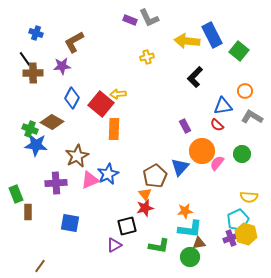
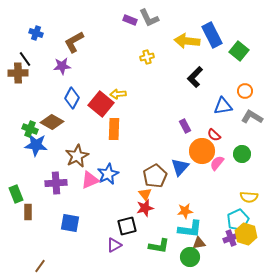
brown cross at (33, 73): moved 15 px left
red semicircle at (217, 125): moved 3 px left, 10 px down
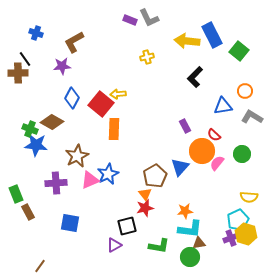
brown rectangle at (28, 212): rotated 28 degrees counterclockwise
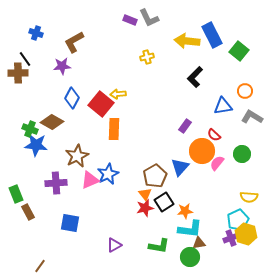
purple rectangle at (185, 126): rotated 64 degrees clockwise
black square at (127, 226): moved 37 px right, 24 px up; rotated 18 degrees counterclockwise
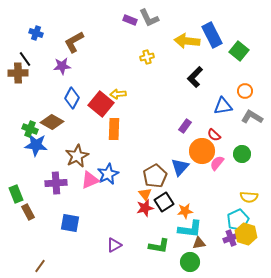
green circle at (190, 257): moved 5 px down
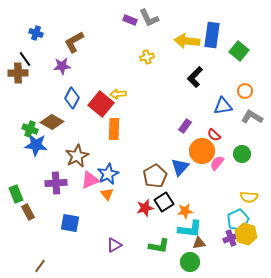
blue rectangle at (212, 35): rotated 35 degrees clockwise
orange triangle at (145, 194): moved 38 px left
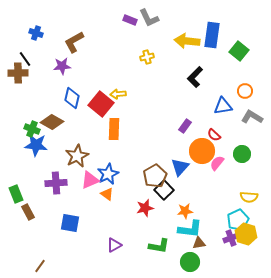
blue diamond at (72, 98): rotated 15 degrees counterclockwise
green cross at (30, 129): moved 2 px right
orange triangle at (107, 194): rotated 16 degrees counterclockwise
black square at (164, 202): moved 12 px up; rotated 12 degrees counterclockwise
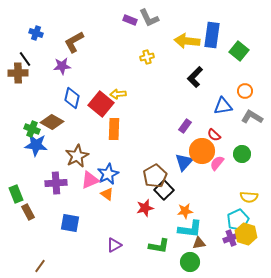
blue triangle at (180, 167): moved 4 px right, 5 px up
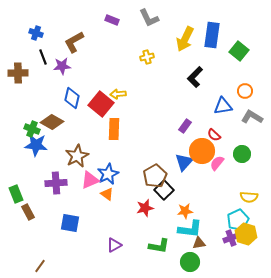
purple rectangle at (130, 20): moved 18 px left
yellow arrow at (187, 41): moved 2 px left, 2 px up; rotated 70 degrees counterclockwise
black line at (25, 59): moved 18 px right, 2 px up; rotated 14 degrees clockwise
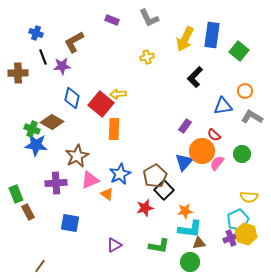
blue star at (108, 174): moved 12 px right
